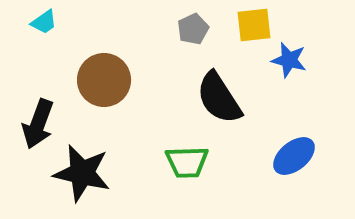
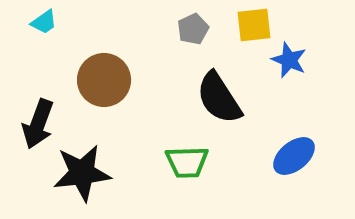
blue star: rotated 9 degrees clockwise
black star: rotated 20 degrees counterclockwise
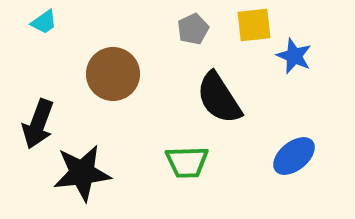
blue star: moved 5 px right, 4 px up
brown circle: moved 9 px right, 6 px up
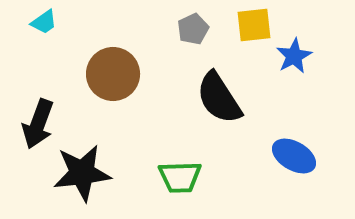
blue star: rotated 21 degrees clockwise
blue ellipse: rotated 69 degrees clockwise
green trapezoid: moved 7 px left, 15 px down
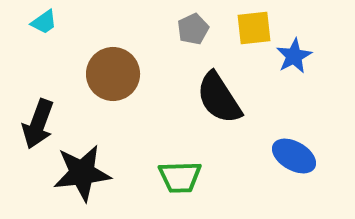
yellow square: moved 3 px down
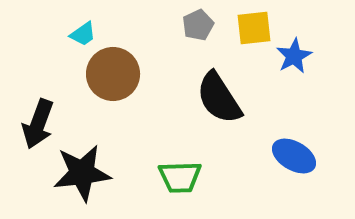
cyan trapezoid: moved 39 px right, 12 px down
gray pentagon: moved 5 px right, 4 px up
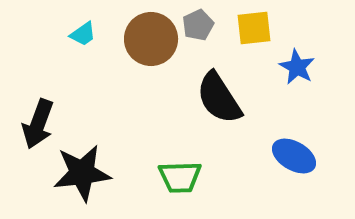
blue star: moved 3 px right, 11 px down; rotated 15 degrees counterclockwise
brown circle: moved 38 px right, 35 px up
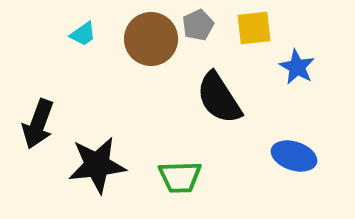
blue ellipse: rotated 12 degrees counterclockwise
black star: moved 15 px right, 8 px up
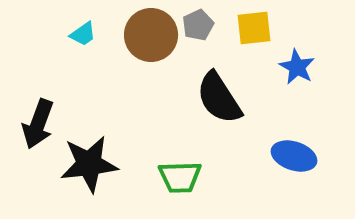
brown circle: moved 4 px up
black star: moved 8 px left, 1 px up
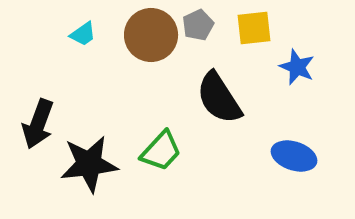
blue star: rotated 6 degrees counterclockwise
green trapezoid: moved 19 px left, 26 px up; rotated 45 degrees counterclockwise
